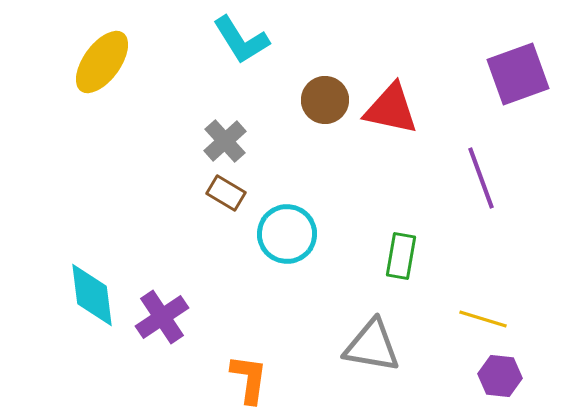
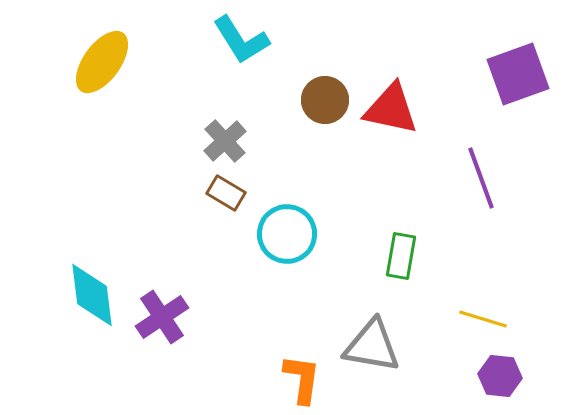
orange L-shape: moved 53 px right
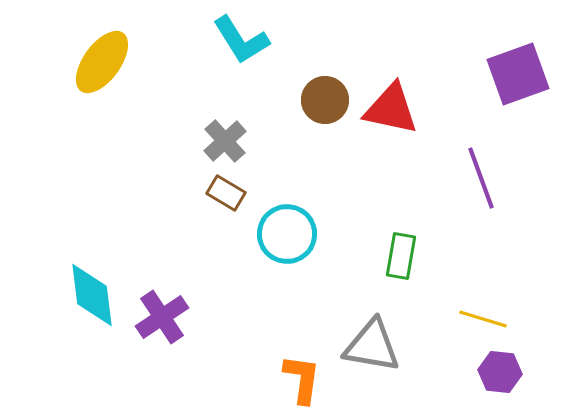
purple hexagon: moved 4 px up
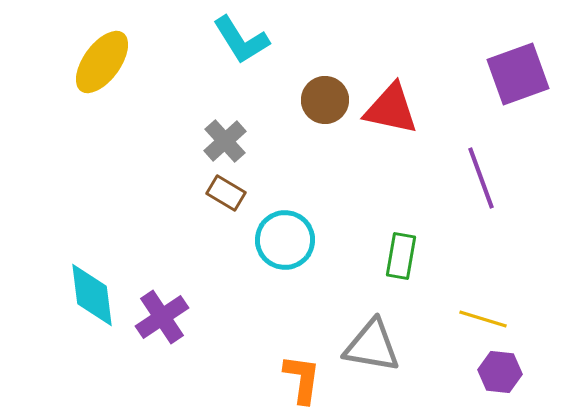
cyan circle: moved 2 px left, 6 px down
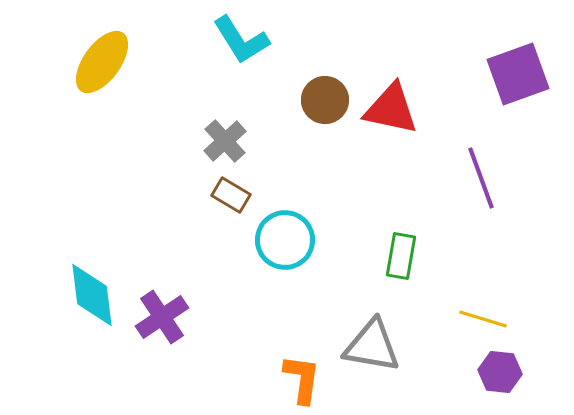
brown rectangle: moved 5 px right, 2 px down
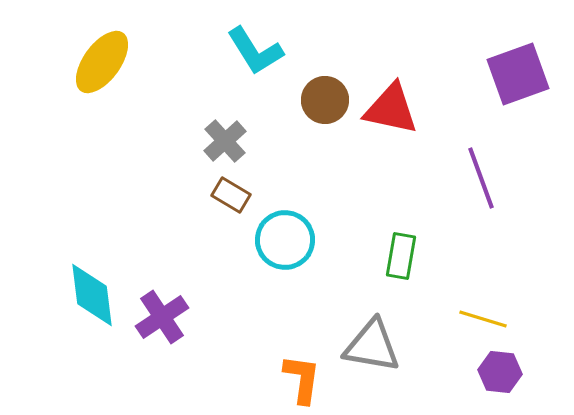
cyan L-shape: moved 14 px right, 11 px down
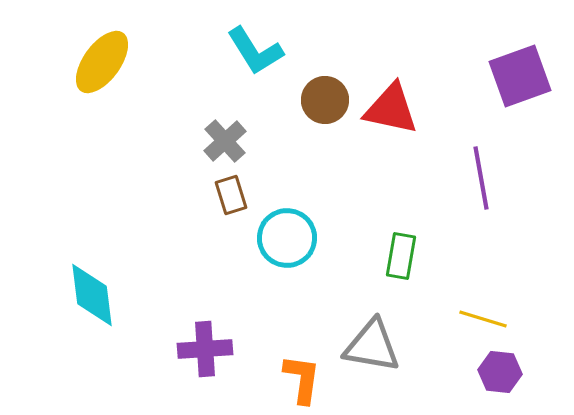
purple square: moved 2 px right, 2 px down
purple line: rotated 10 degrees clockwise
brown rectangle: rotated 42 degrees clockwise
cyan circle: moved 2 px right, 2 px up
purple cross: moved 43 px right, 32 px down; rotated 30 degrees clockwise
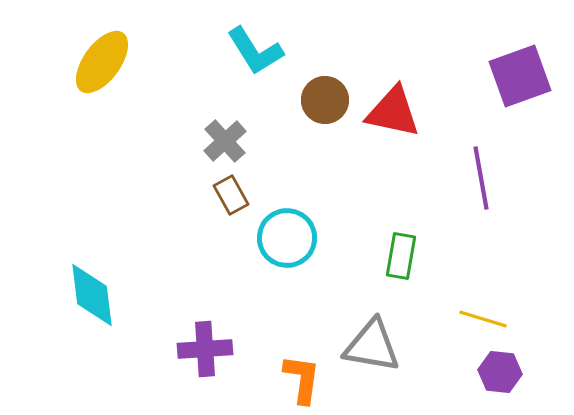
red triangle: moved 2 px right, 3 px down
brown rectangle: rotated 12 degrees counterclockwise
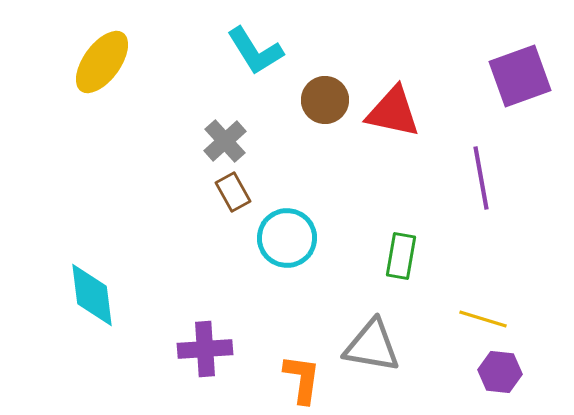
brown rectangle: moved 2 px right, 3 px up
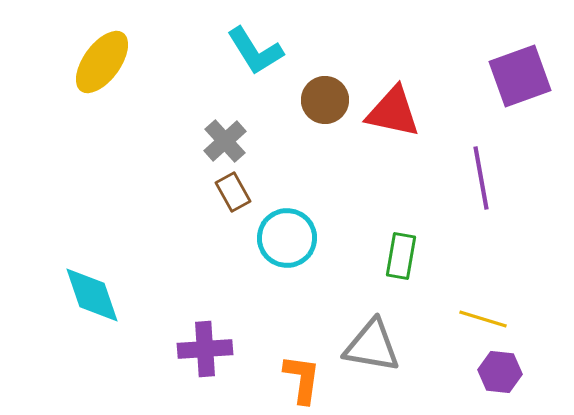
cyan diamond: rotated 12 degrees counterclockwise
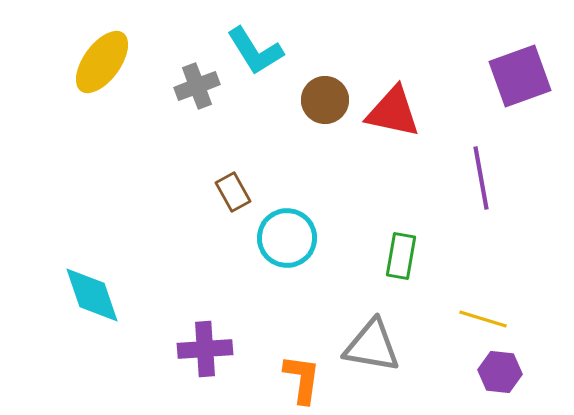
gray cross: moved 28 px left, 55 px up; rotated 21 degrees clockwise
